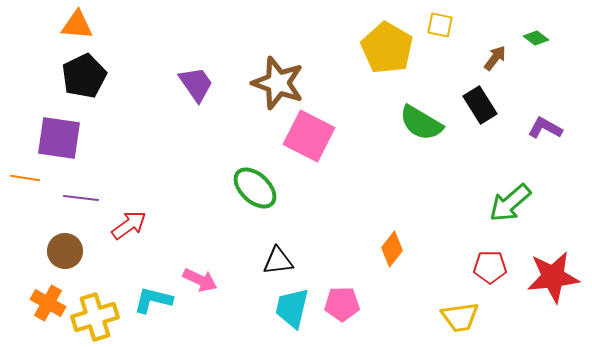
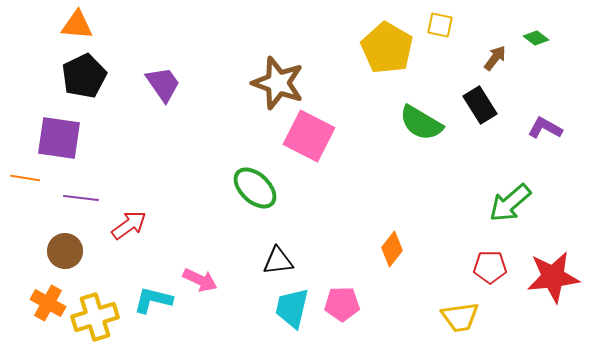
purple trapezoid: moved 33 px left
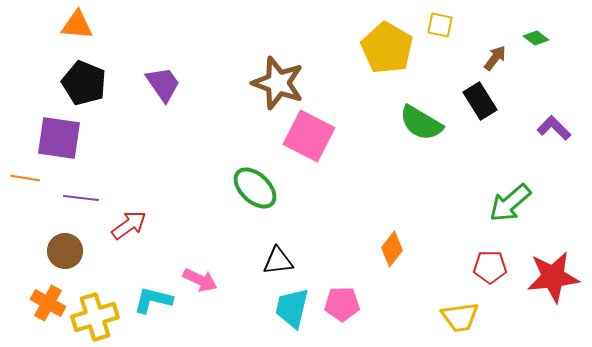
black pentagon: moved 7 px down; rotated 24 degrees counterclockwise
black rectangle: moved 4 px up
purple L-shape: moved 9 px right; rotated 16 degrees clockwise
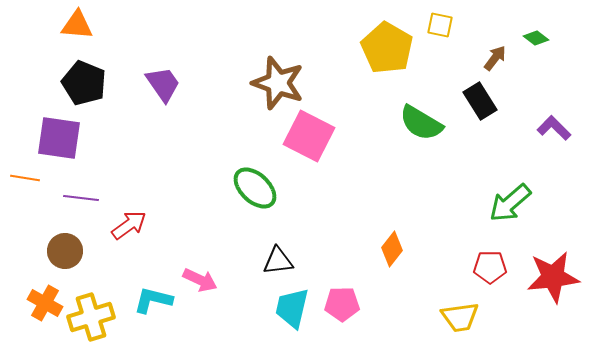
orange cross: moved 3 px left
yellow cross: moved 4 px left
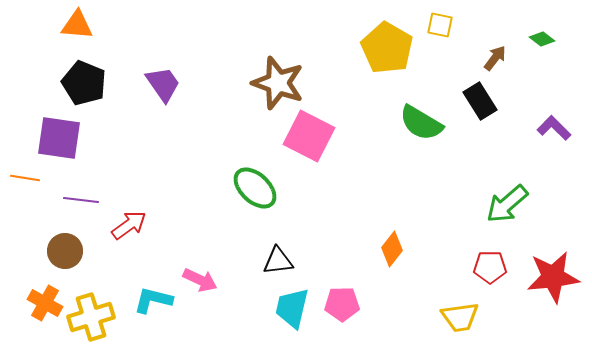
green diamond: moved 6 px right, 1 px down
purple line: moved 2 px down
green arrow: moved 3 px left, 1 px down
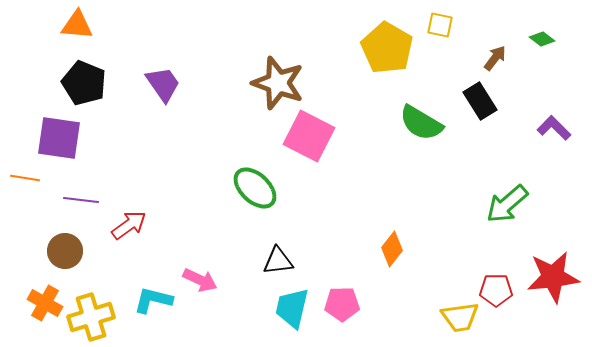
red pentagon: moved 6 px right, 23 px down
